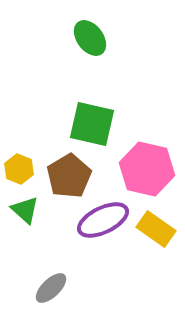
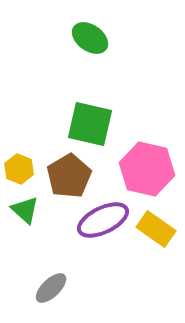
green ellipse: rotated 18 degrees counterclockwise
green square: moved 2 px left
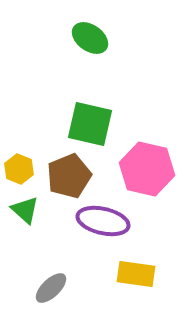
brown pentagon: rotated 9 degrees clockwise
purple ellipse: moved 1 px down; rotated 39 degrees clockwise
yellow rectangle: moved 20 px left, 45 px down; rotated 27 degrees counterclockwise
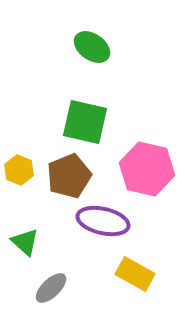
green ellipse: moved 2 px right, 9 px down
green square: moved 5 px left, 2 px up
yellow hexagon: moved 1 px down
green triangle: moved 32 px down
yellow rectangle: moved 1 px left; rotated 21 degrees clockwise
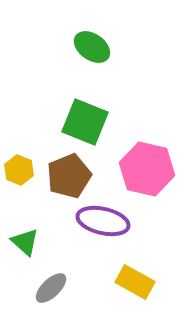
green square: rotated 9 degrees clockwise
yellow rectangle: moved 8 px down
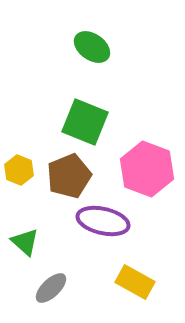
pink hexagon: rotated 8 degrees clockwise
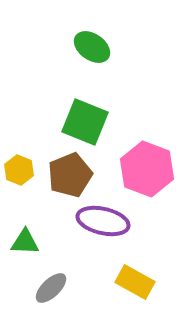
brown pentagon: moved 1 px right, 1 px up
green triangle: rotated 40 degrees counterclockwise
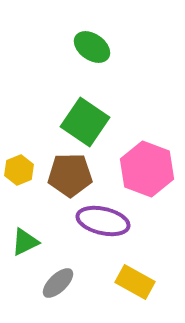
green square: rotated 12 degrees clockwise
yellow hexagon: rotated 16 degrees clockwise
brown pentagon: rotated 21 degrees clockwise
green triangle: rotated 28 degrees counterclockwise
gray ellipse: moved 7 px right, 5 px up
